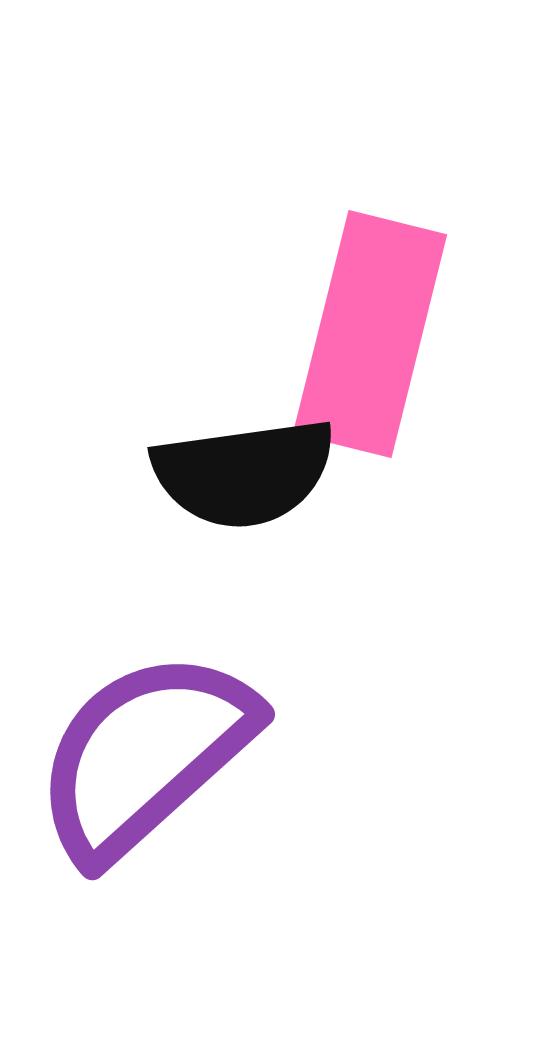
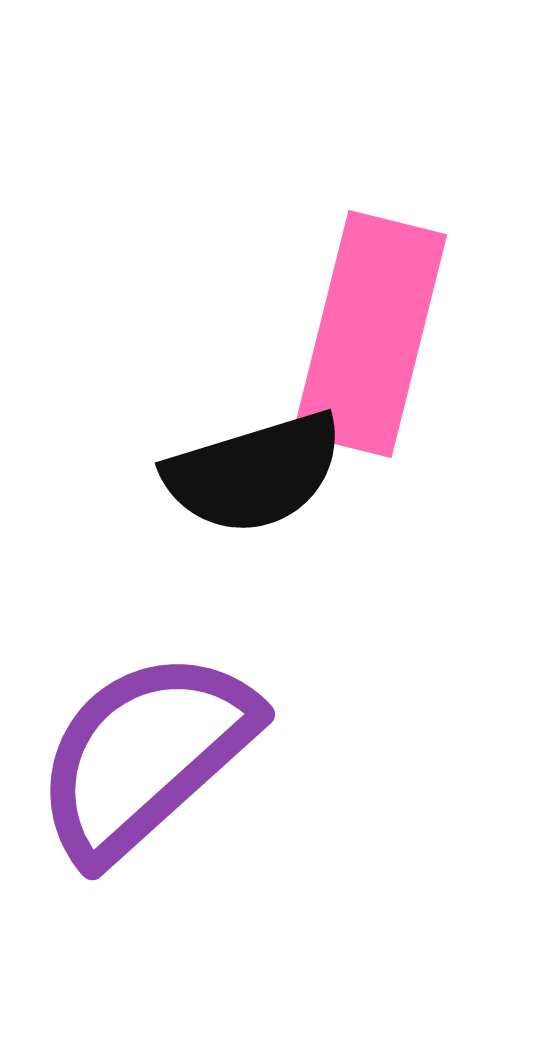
black semicircle: moved 10 px right; rotated 9 degrees counterclockwise
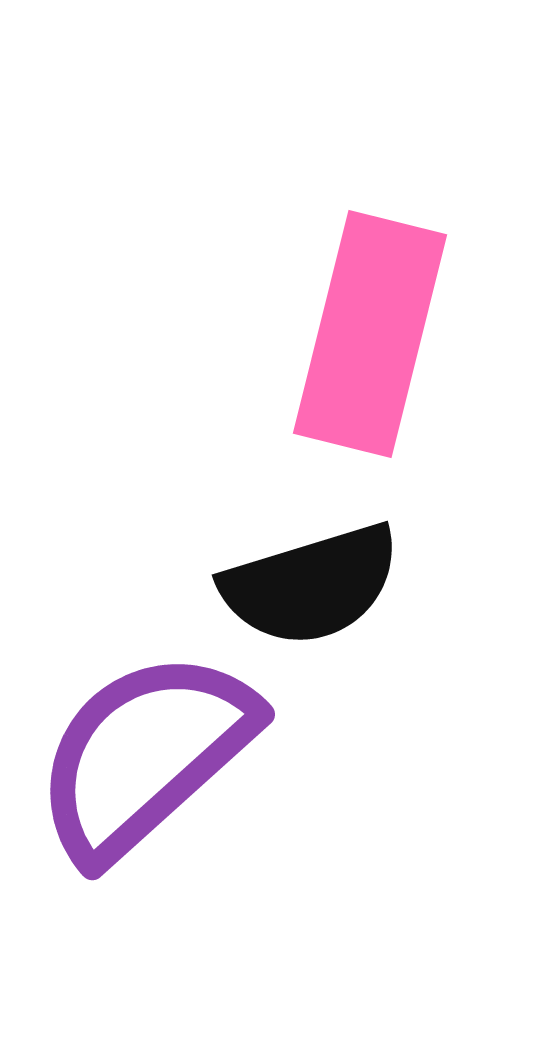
black semicircle: moved 57 px right, 112 px down
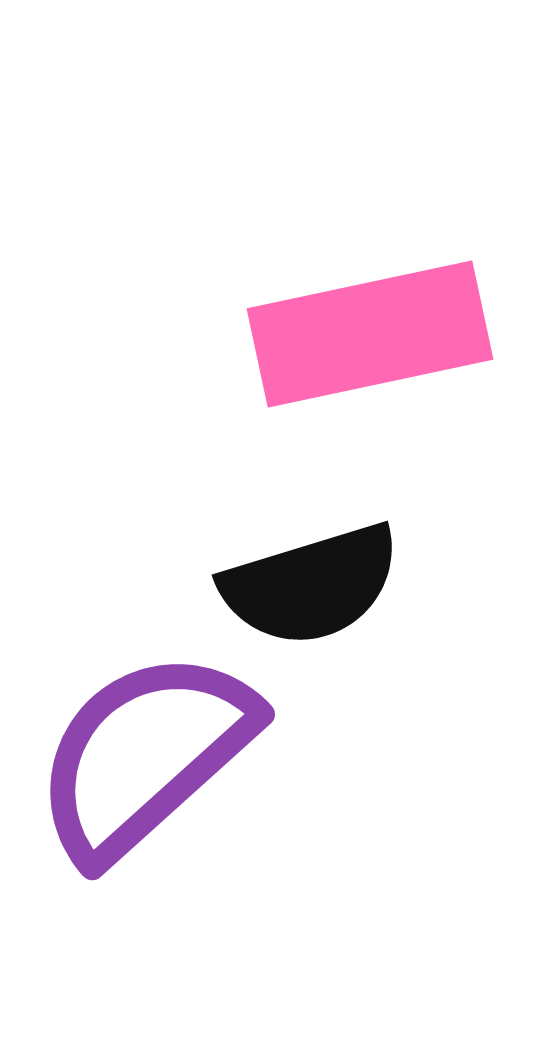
pink rectangle: rotated 64 degrees clockwise
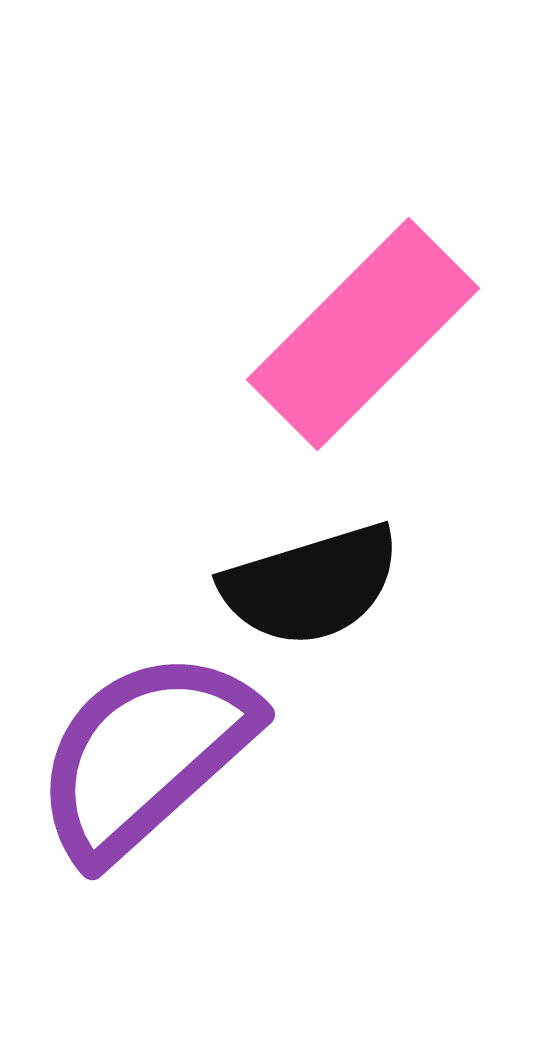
pink rectangle: moved 7 px left; rotated 33 degrees counterclockwise
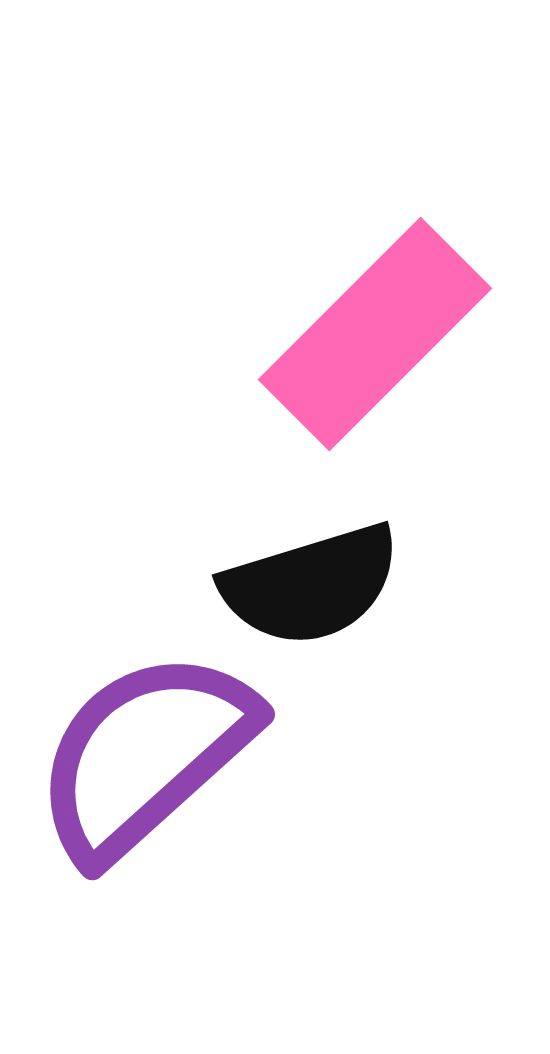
pink rectangle: moved 12 px right
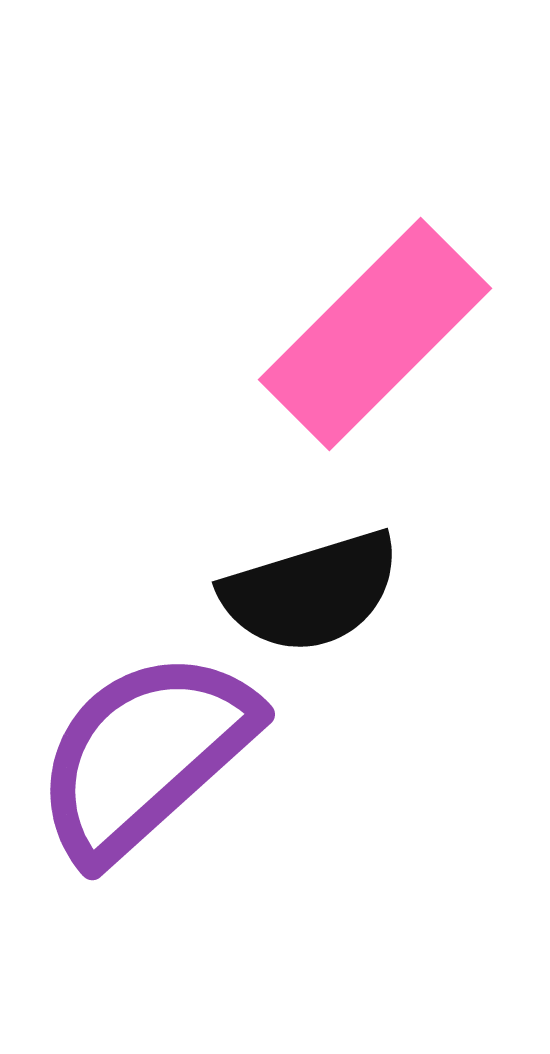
black semicircle: moved 7 px down
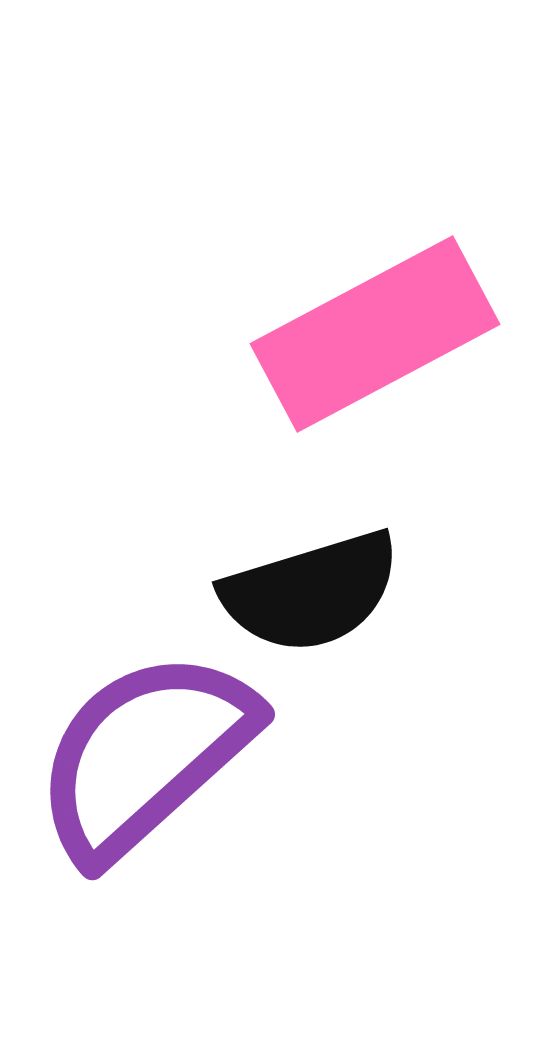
pink rectangle: rotated 17 degrees clockwise
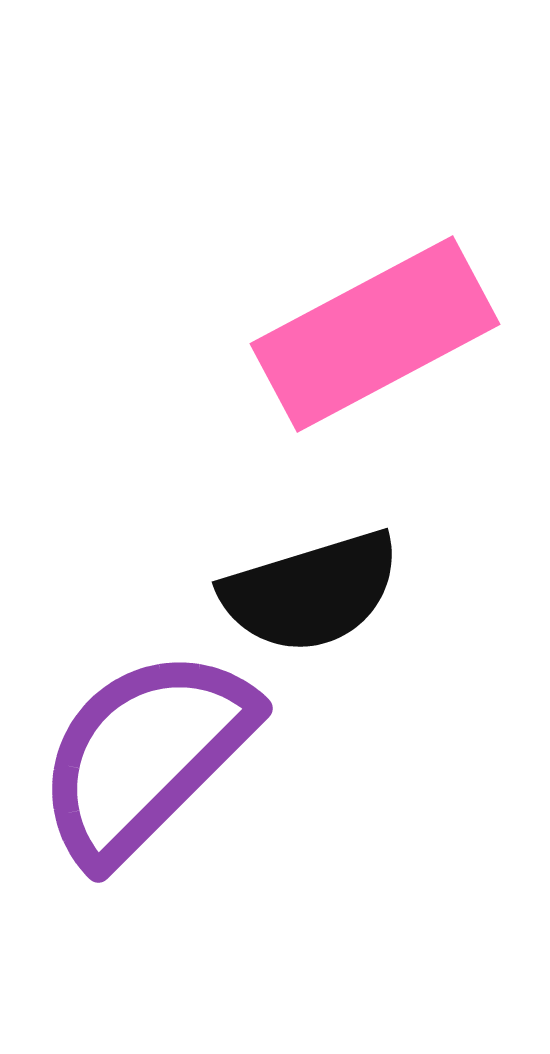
purple semicircle: rotated 3 degrees counterclockwise
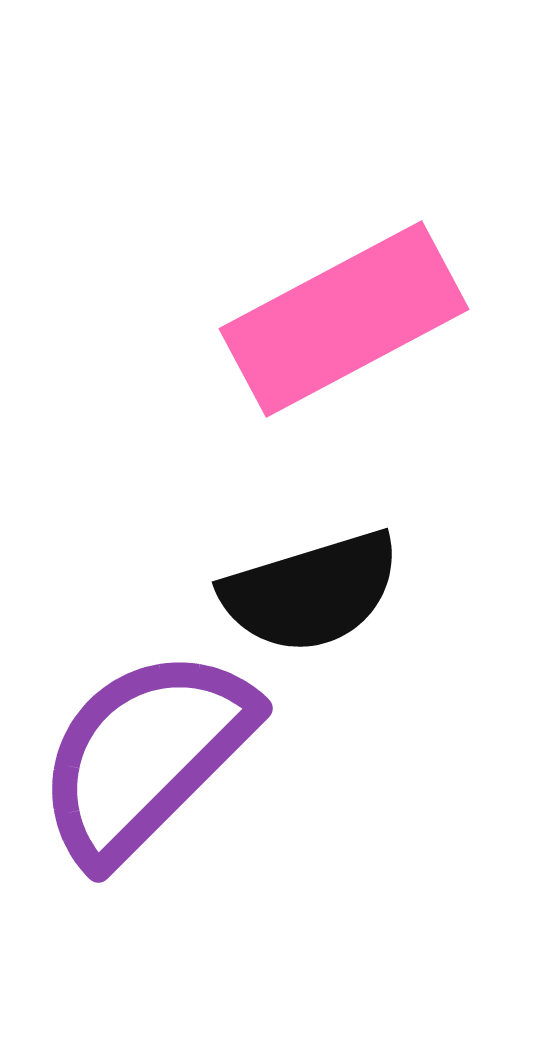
pink rectangle: moved 31 px left, 15 px up
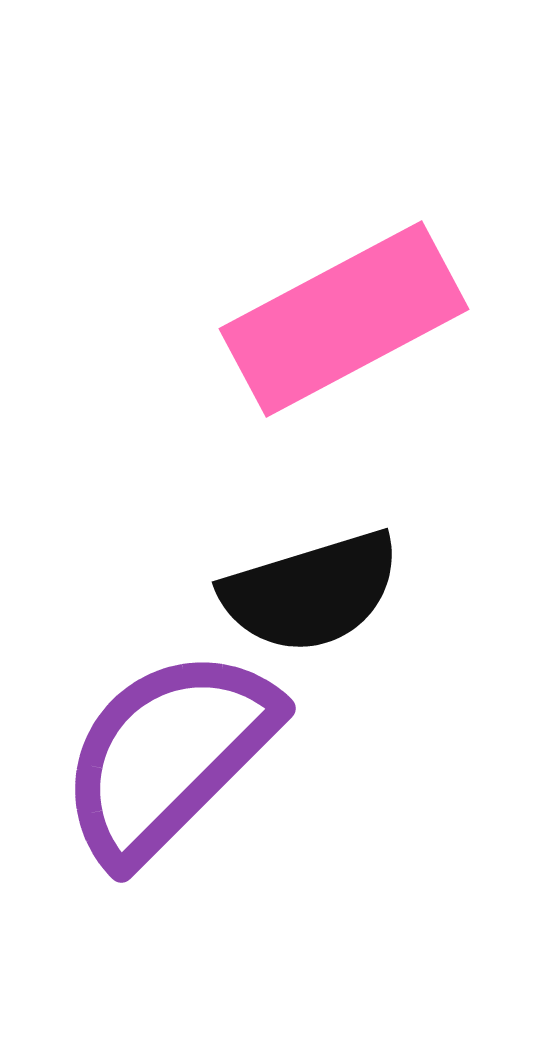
purple semicircle: moved 23 px right
